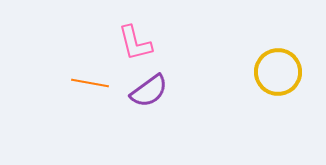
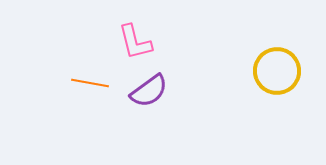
pink L-shape: moved 1 px up
yellow circle: moved 1 px left, 1 px up
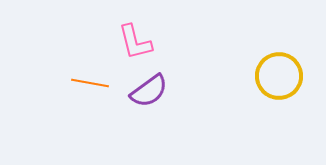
yellow circle: moved 2 px right, 5 px down
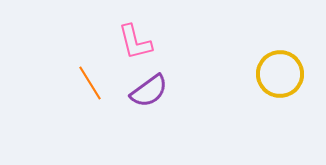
yellow circle: moved 1 px right, 2 px up
orange line: rotated 48 degrees clockwise
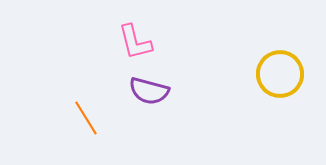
orange line: moved 4 px left, 35 px down
purple semicircle: rotated 51 degrees clockwise
